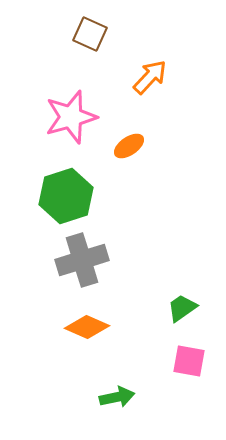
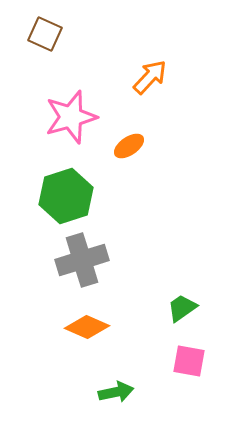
brown square: moved 45 px left
green arrow: moved 1 px left, 5 px up
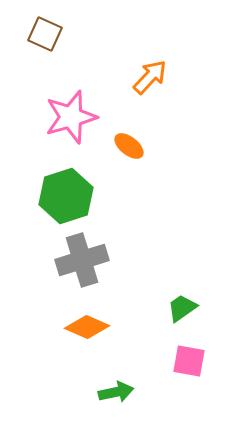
orange ellipse: rotated 72 degrees clockwise
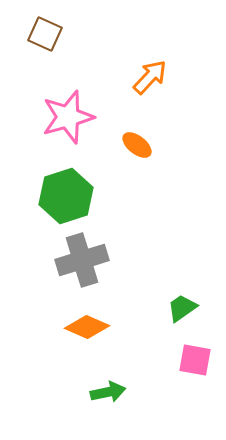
pink star: moved 3 px left
orange ellipse: moved 8 px right, 1 px up
pink square: moved 6 px right, 1 px up
green arrow: moved 8 px left
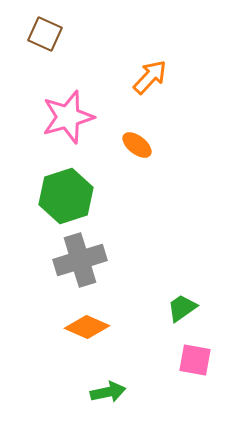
gray cross: moved 2 px left
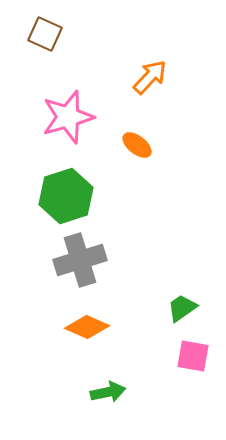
pink square: moved 2 px left, 4 px up
